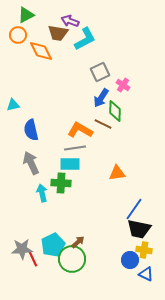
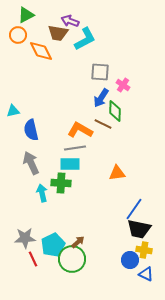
gray square: rotated 30 degrees clockwise
cyan triangle: moved 6 px down
gray star: moved 3 px right, 11 px up
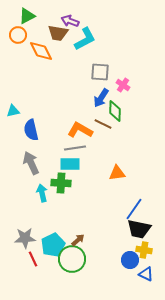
green triangle: moved 1 px right, 1 px down
brown arrow: moved 2 px up
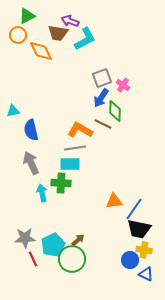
gray square: moved 2 px right, 6 px down; rotated 24 degrees counterclockwise
orange triangle: moved 3 px left, 28 px down
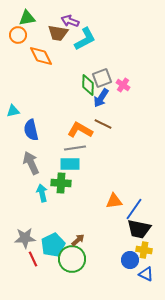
green triangle: moved 2 px down; rotated 18 degrees clockwise
orange diamond: moved 5 px down
green diamond: moved 27 px left, 26 px up
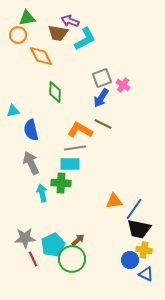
green diamond: moved 33 px left, 7 px down
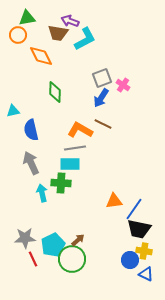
yellow cross: moved 1 px down
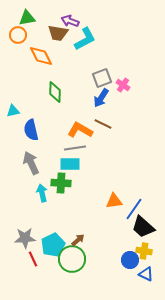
black trapezoid: moved 4 px right, 2 px up; rotated 30 degrees clockwise
